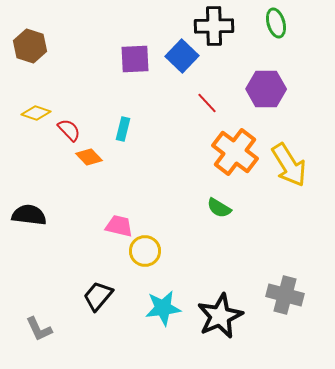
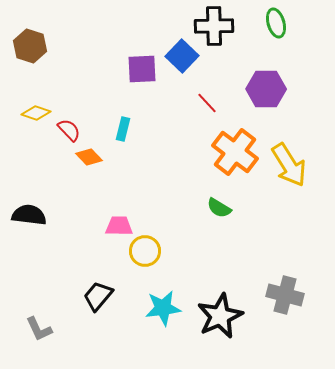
purple square: moved 7 px right, 10 px down
pink trapezoid: rotated 12 degrees counterclockwise
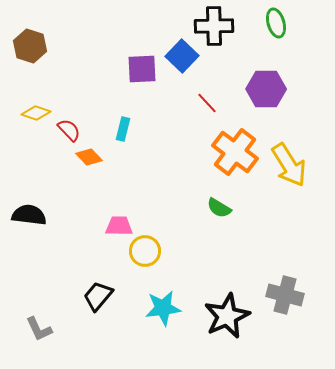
black star: moved 7 px right
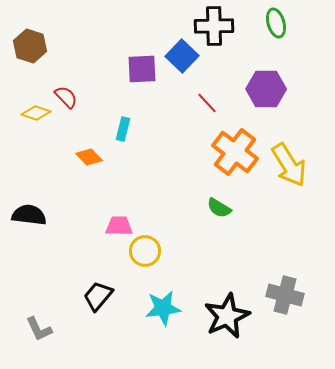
red semicircle: moved 3 px left, 33 px up
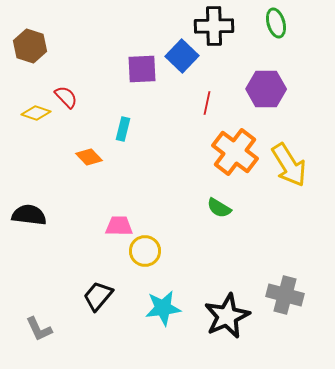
red line: rotated 55 degrees clockwise
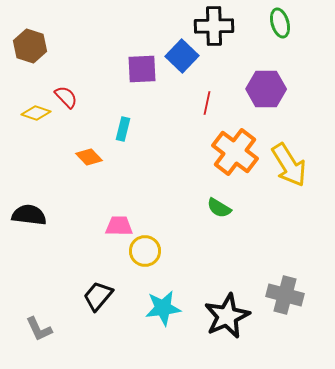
green ellipse: moved 4 px right
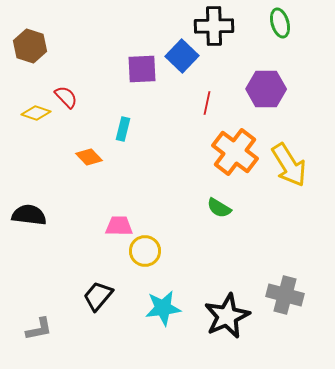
gray L-shape: rotated 76 degrees counterclockwise
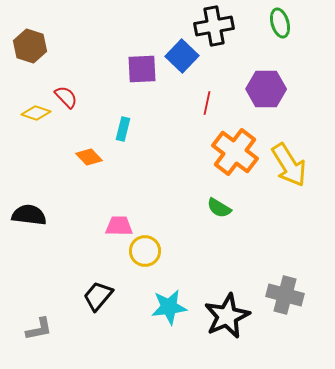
black cross: rotated 9 degrees counterclockwise
cyan star: moved 6 px right, 1 px up
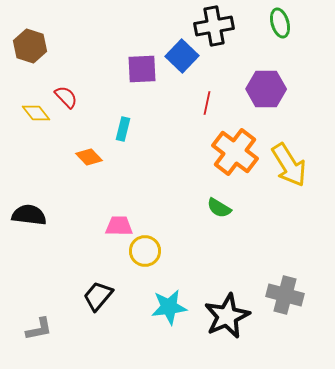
yellow diamond: rotated 32 degrees clockwise
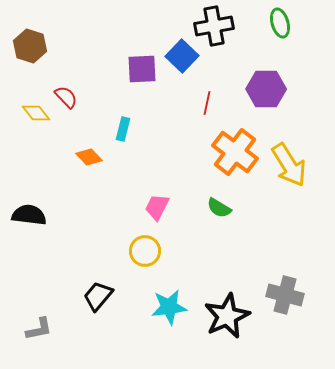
pink trapezoid: moved 38 px right, 19 px up; rotated 64 degrees counterclockwise
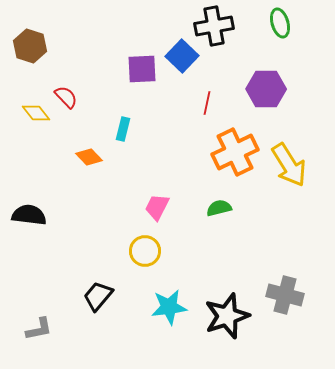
orange cross: rotated 27 degrees clockwise
green semicircle: rotated 135 degrees clockwise
black star: rotated 6 degrees clockwise
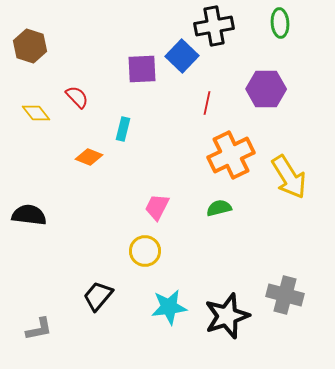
green ellipse: rotated 12 degrees clockwise
red semicircle: moved 11 px right
orange cross: moved 4 px left, 3 px down
orange diamond: rotated 24 degrees counterclockwise
yellow arrow: moved 12 px down
